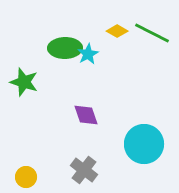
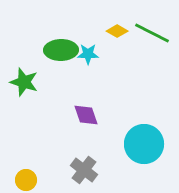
green ellipse: moved 4 px left, 2 px down
cyan star: rotated 30 degrees clockwise
yellow circle: moved 3 px down
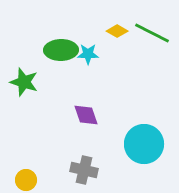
gray cross: rotated 24 degrees counterclockwise
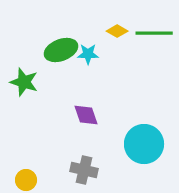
green line: moved 2 px right; rotated 27 degrees counterclockwise
green ellipse: rotated 20 degrees counterclockwise
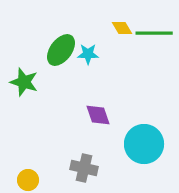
yellow diamond: moved 5 px right, 3 px up; rotated 30 degrees clockwise
green ellipse: rotated 32 degrees counterclockwise
purple diamond: moved 12 px right
gray cross: moved 2 px up
yellow circle: moved 2 px right
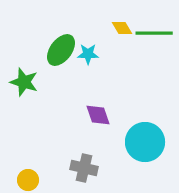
cyan circle: moved 1 px right, 2 px up
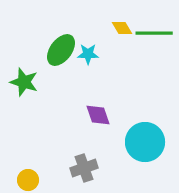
gray cross: rotated 32 degrees counterclockwise
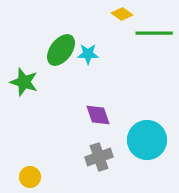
yellow diamond: moved 14 px up; rotated 25 degrees counterclockwise
cyan circle: moved 2 px right, 2 px up
gray cross: moved 15 px right, 11 px up
yellow circle: moved 2 px right, 3 px up
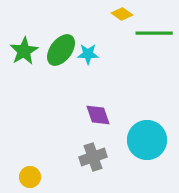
green star: moved 31 px up; rotated 24 degrees clockwise
gray cross: moved 6 px left
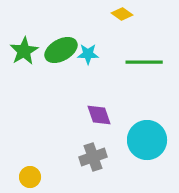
green line: moved 10 px left, 29 px down
green ellipse: rotated 24 degrees clockwise
purple diamond: moved 1 px right
